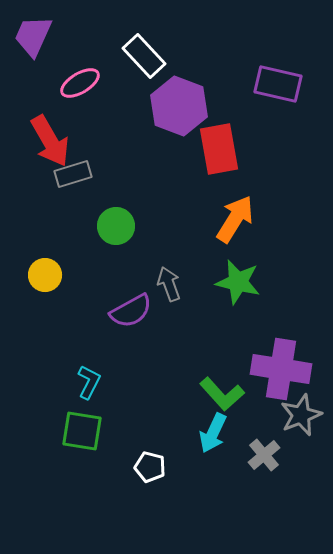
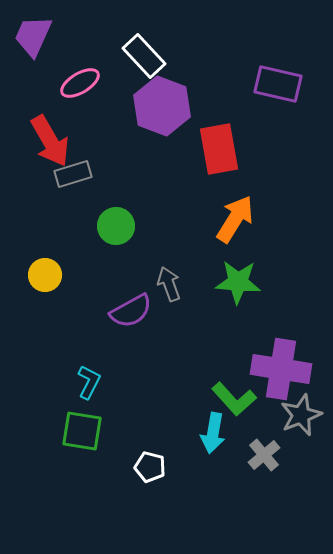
purple hexagon: moved 17 px left
green star: rotated 9 degrees counterclockwise
green L-shape: moved 12 px right, 5 px down
cyan arrow: rotated 15 degrees counterclockwise
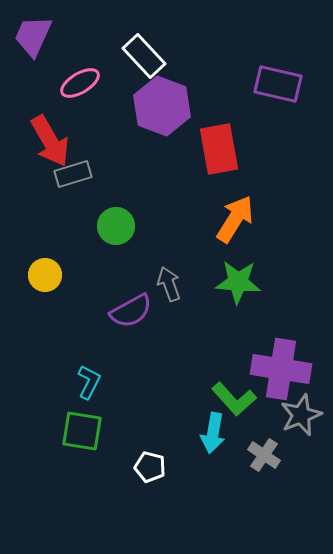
gray cross: rotated 16 degrees counterclockwise
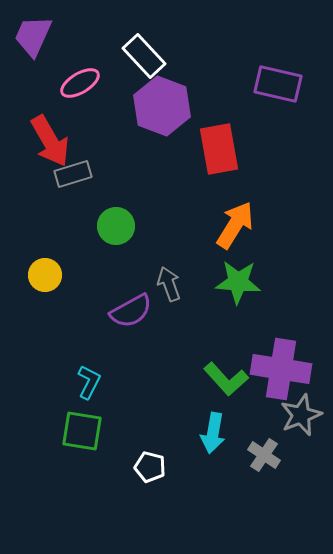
orange arrow: moved 6 px down
green L-shape: moved 8 px left, 20 px up
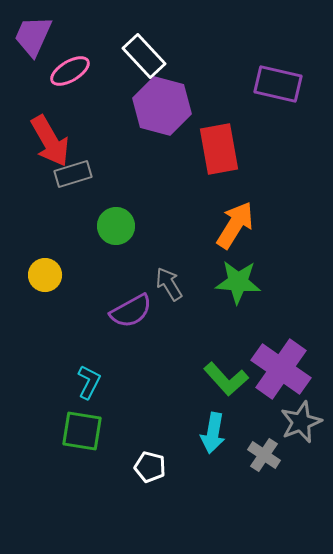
pink ellipse: moved 10 px left, 12 px up
purple hexagon: rotated 6 degrees counterclockwise
gray arrow: rotated 12 degrees counterclockwise
purple cross: rotated 26 degrees clockwise
gray star: moved 7 px down
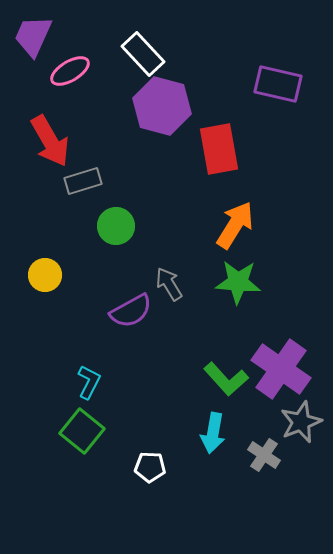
white rectangle: moved 1 px left, 2 px up
gray rectangle: moved 10 px right, 7 px down
green square: rotated 30 degrees clockwise
white pentagon: rotated 12 degrees counterclockwise
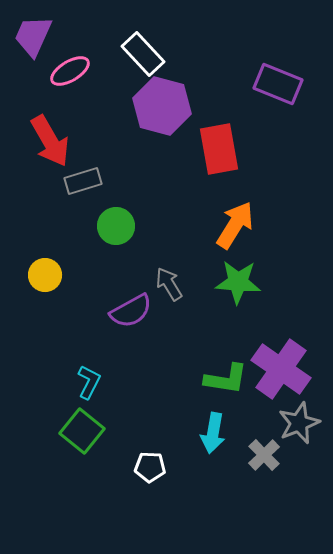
purple rectangle: rotated 9 degrees clockwise
green L-shape: rotated 39 degrees counterclockwise
gray star: moved 2 px left, 1 px down
gray cross: rotated 12 degrees clockwise
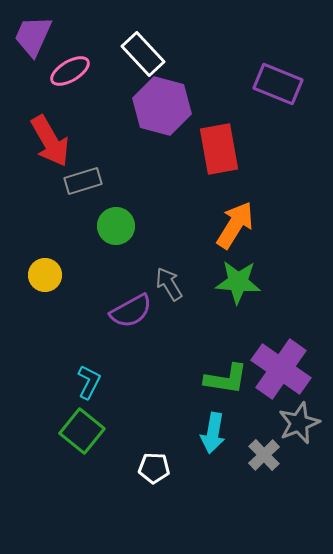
white pentagon: moved 4 px right, 1 px down
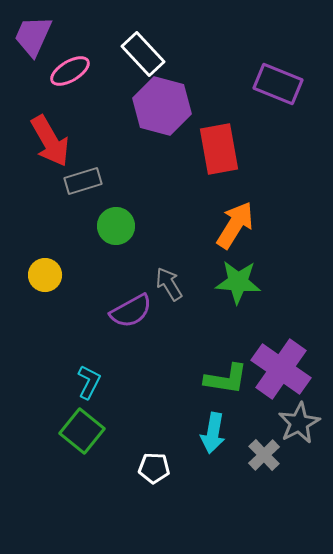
gray star: rotated 6 degrees counterclockwise
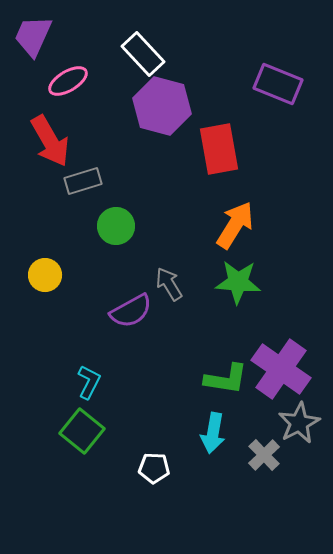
pink ellipse: moved 2 px left, 10 px down
